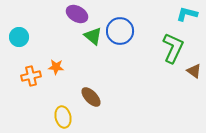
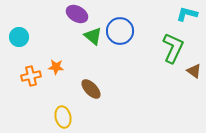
brown ellipse: moved 8 px up
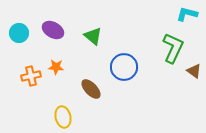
purple ellipse: moved 24 px left, 16 px down
blue circle: moved 4 px right, 36 px down
cyan circle: moved 4 px up
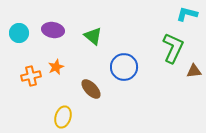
purple ellipse: rotated 20 degrees counterclockwise
orange star: rotated 28 degrees counterclockwise
brown triangle: rotated 42 degrees counterclockwise
yellow ellipse: rotated 30 degrees clockwise
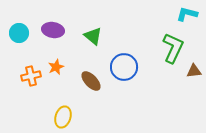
brown ellipse: moved 8 px up
